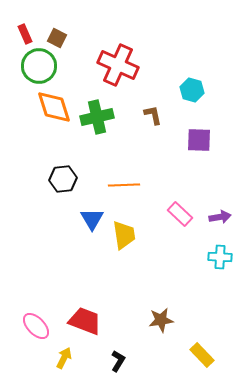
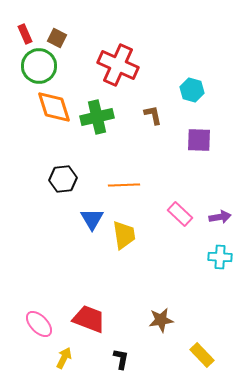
red trapezoid: moved 4 px right, 2 px up
pink ellipse: moved 3 px right, 2 px up
black L-shape: moved 3 px right, 2 px up; rotated 20 degrees counterclockwise
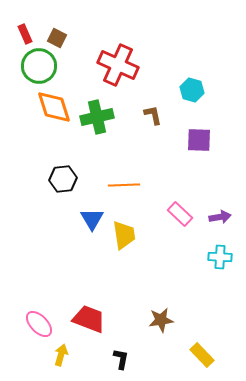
yellow arrow: moved 3 px left, 3 px up; rotated 10 degrees counterclockwise
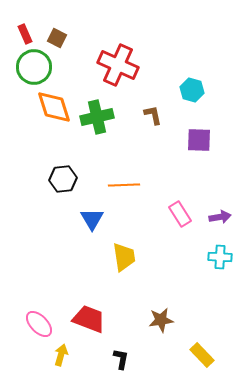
green circle: moved 5 px left, 1 px down
pink rectangle: rotated 15 degrees clockwise
yellow trapezoid: moved 22 px down
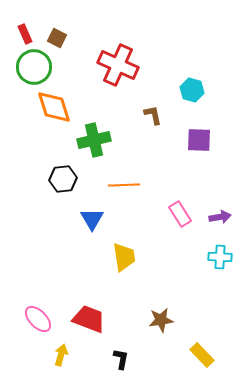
green cross: moved 3 px left, 23 px down
pink ellipse: moved 1 px left, 5 px up
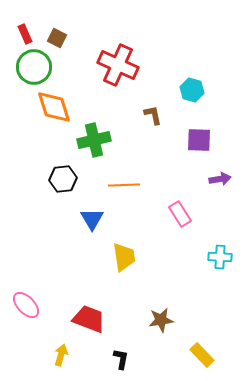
purple arrow: moved 38 px up
pink ellipse: moved 12 px left, 14 px up
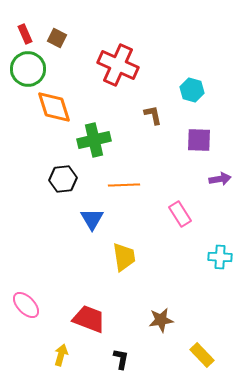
green circle: moved 6 px left, 2 px down
